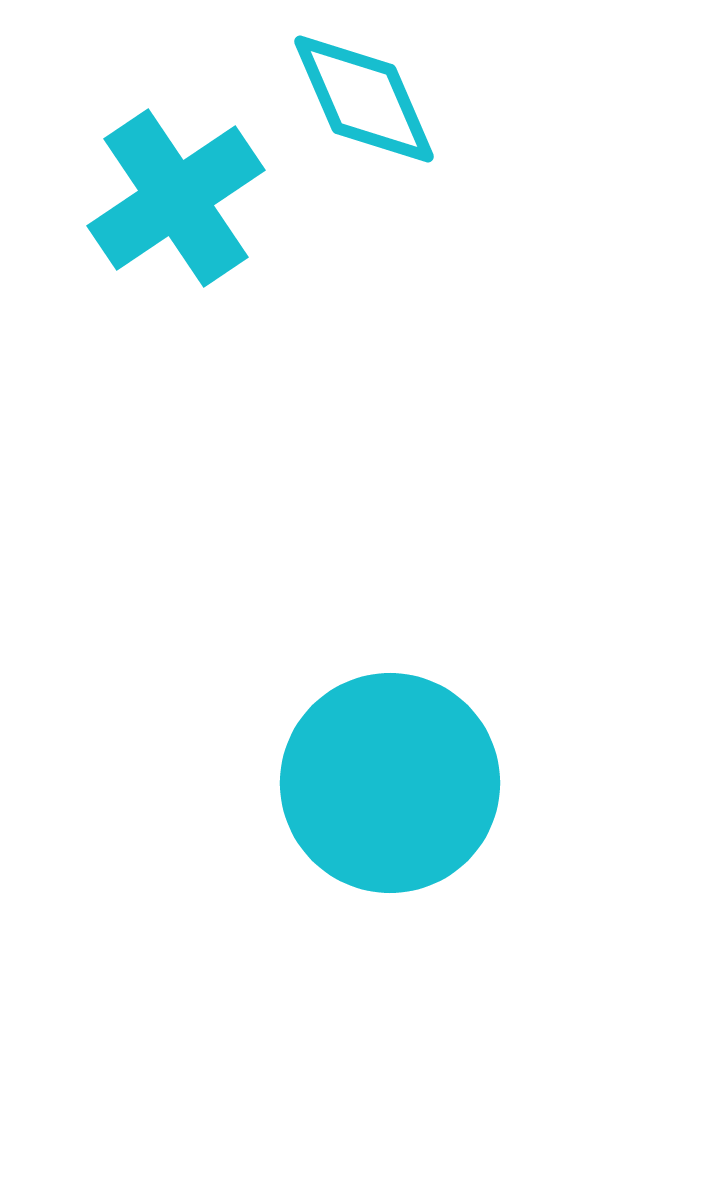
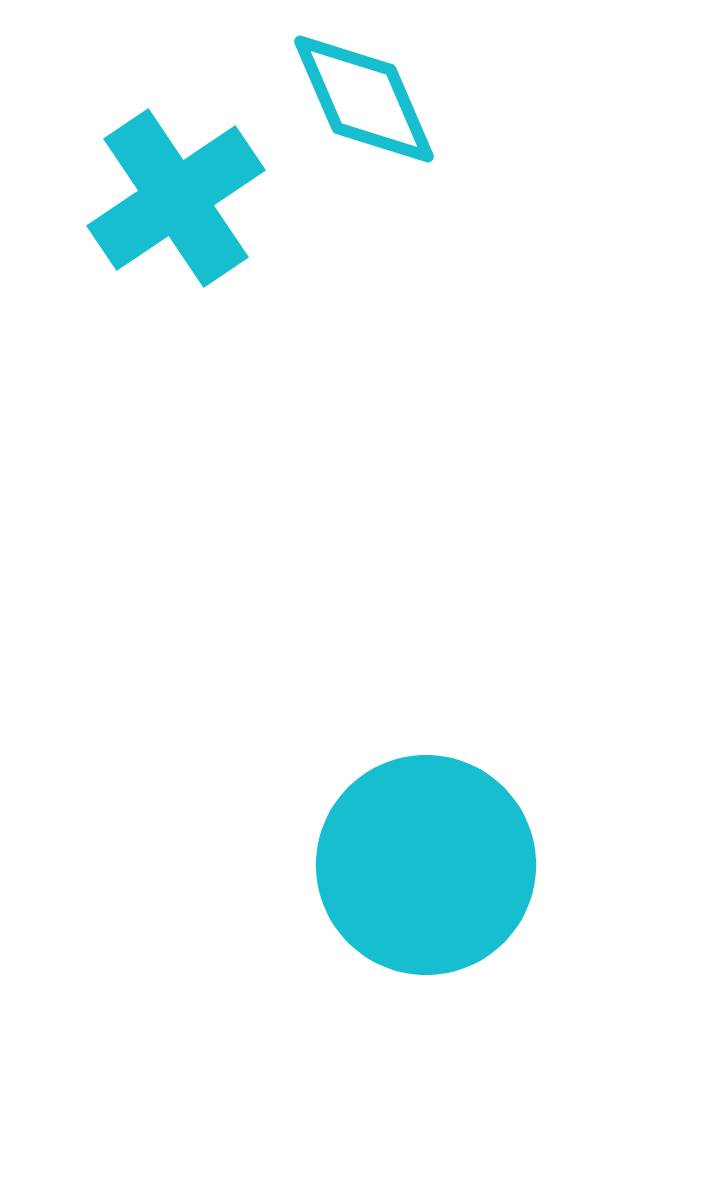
cyan circle: moved 36 px right, 82 px down
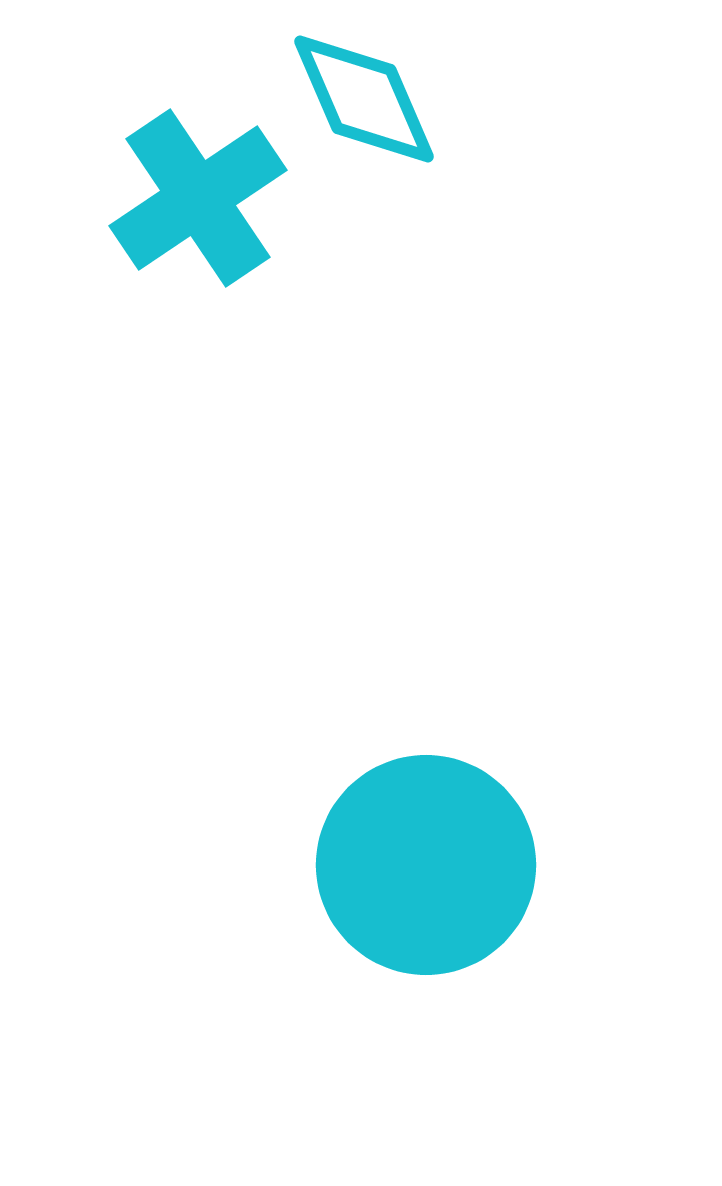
cyan cross: moved 22 px right
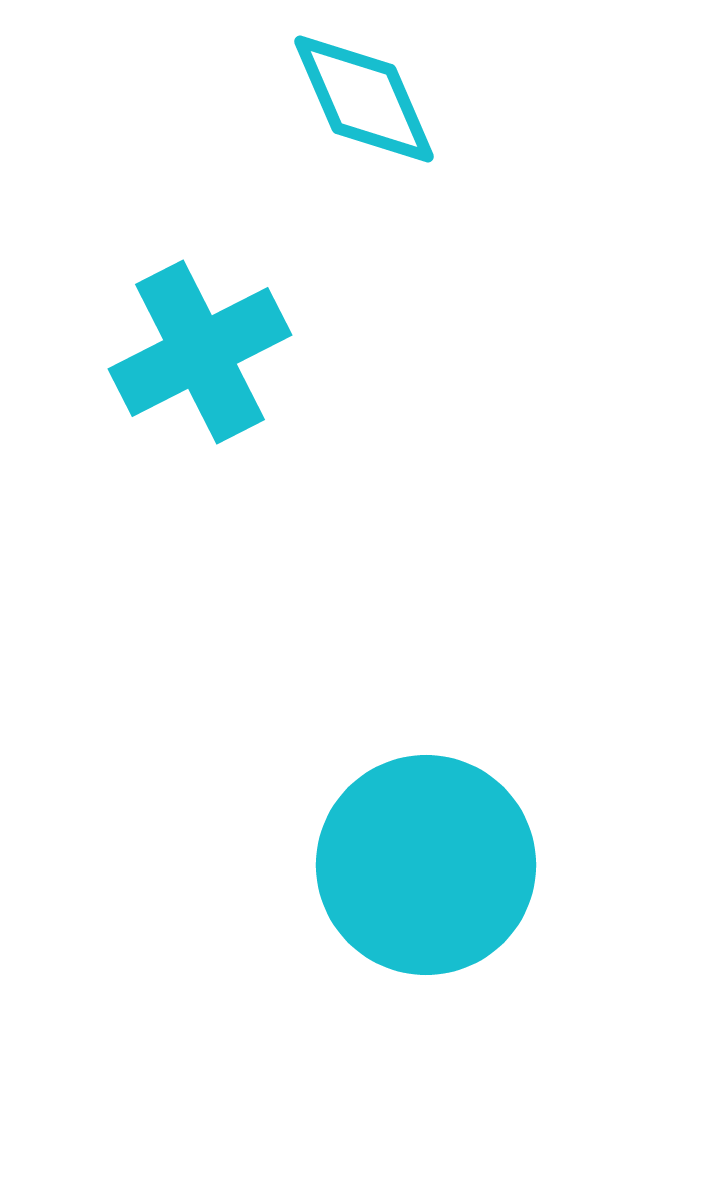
cyan cross: moved 2 px right, 154 px down; rotated 7 degrees clockwise
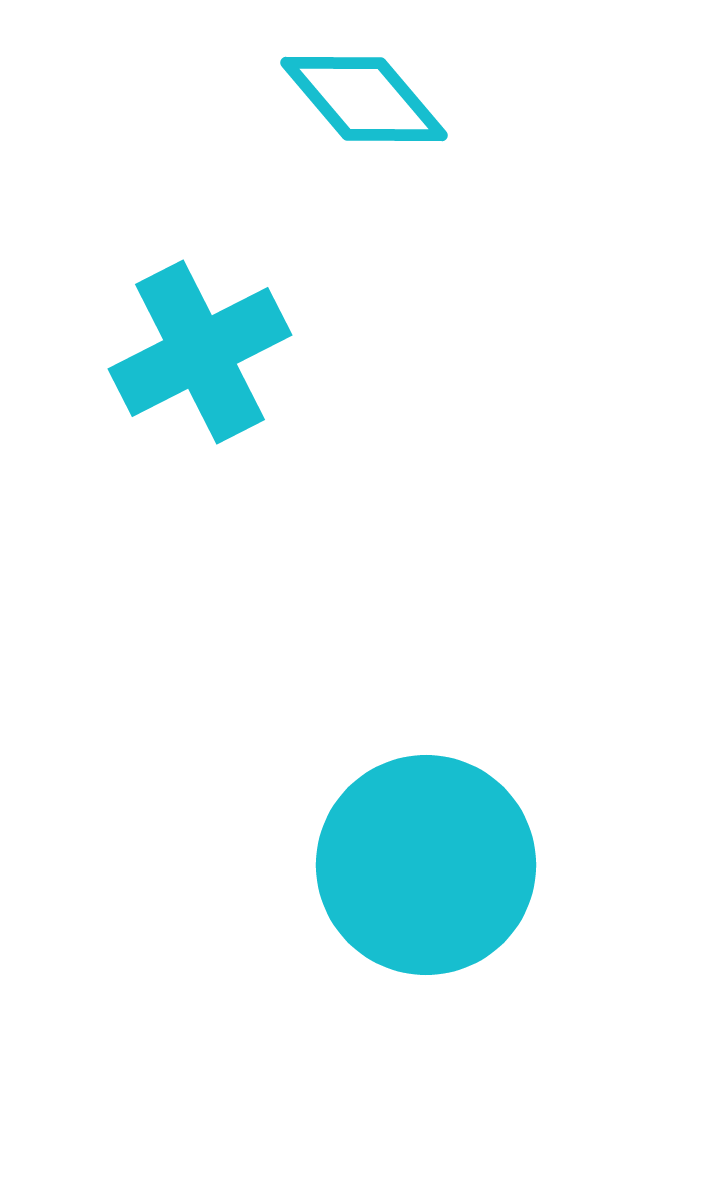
cyan diamond: rotated 17 degrees counterclockwise
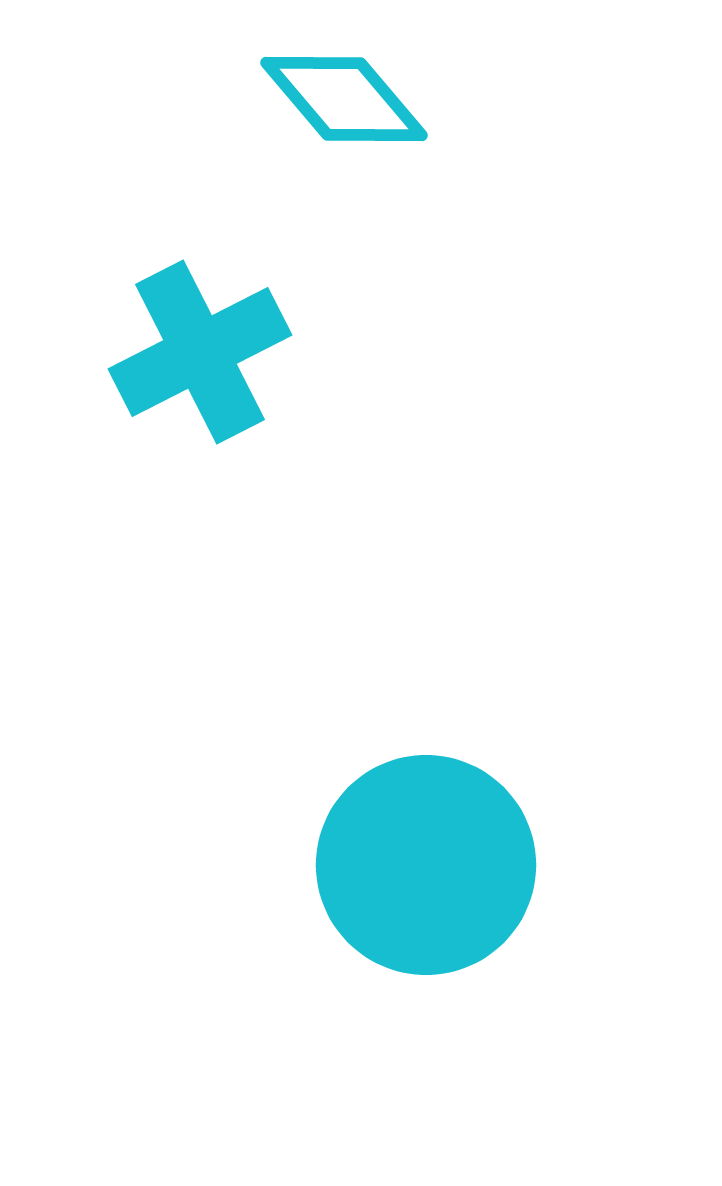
cyan diamond: moved 20 px left
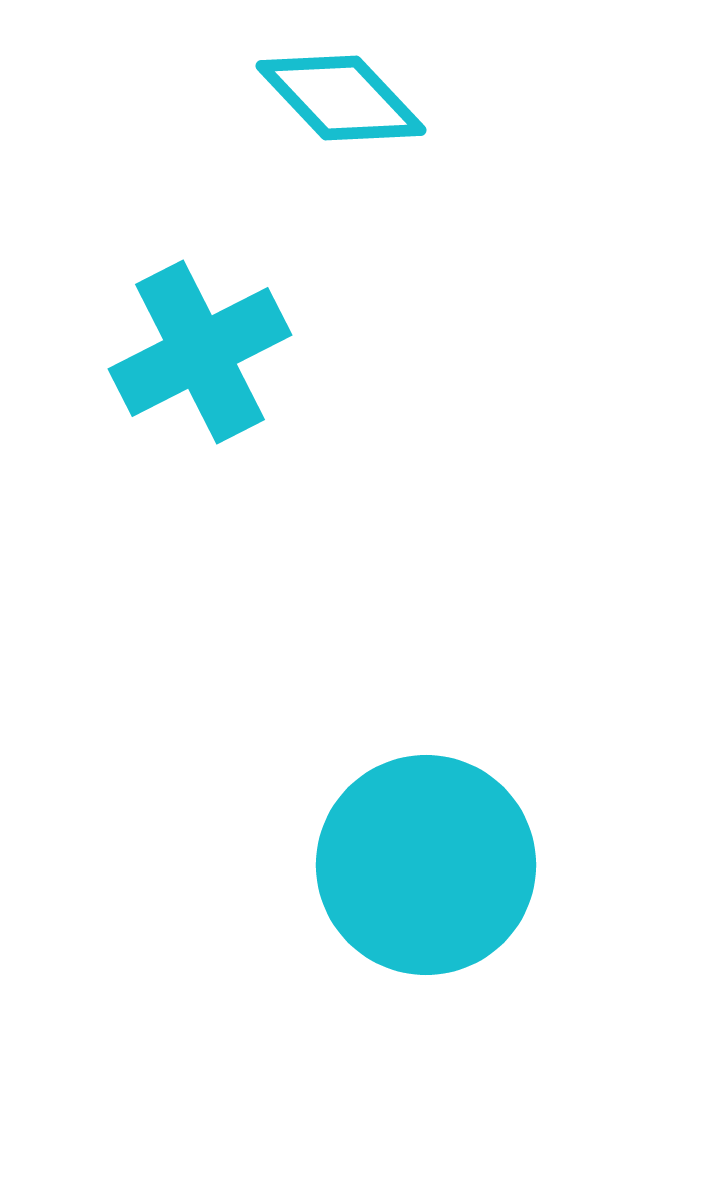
cyan diamond: moved 3 px left, 1 px up; rotated 3 degrees counterclockwise
